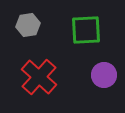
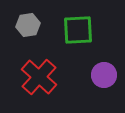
green square: moved 8 px left
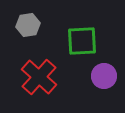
green square: moved 4 px right, 11 px down
purple circle: moved 1 px down
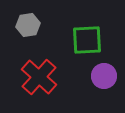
green square: moved 5 px right, 1 px up
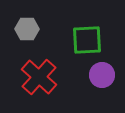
gray hexagon: moved 1 px left, 4 px down; rotated 10 degrees clockwise
purple circle: moved 2 px left, 1 px up
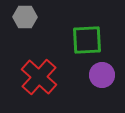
gray hexagon: moved 2 px left, 12 px up
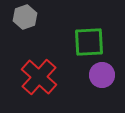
gray hexagon: rotated 20 degrees counterclockwise
green square: moved 2 px right, 2 px down
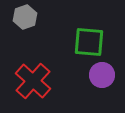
green square: rotated 8 degrees clockwise
red cross: moved 6 px left, 4 px down
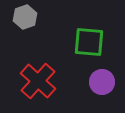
purple circle: moved 7 px down
red cross: moved 5 px right
